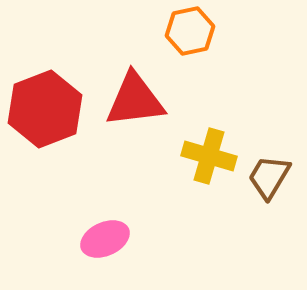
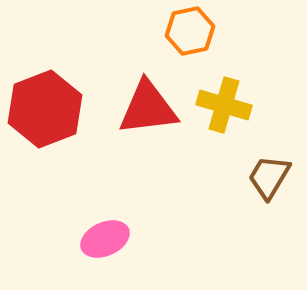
red triangle: moved 13 px right, 8 px down
yellow cross: moved 15 px right, 51 px up
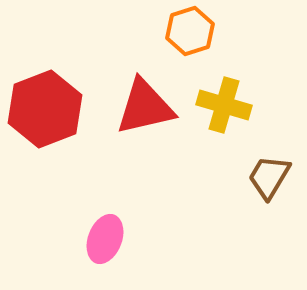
orange hexagon: rotated 6 degrees counterclockwise
red triangle: moved 3 px left, 1 px up; rotated 6 degrees counterclockwise
pink ellipse: rotated 45 degrees counterclockwise
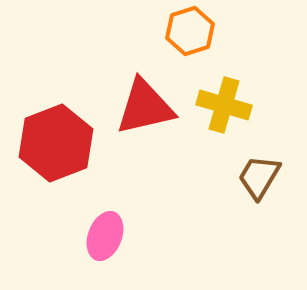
red hexagon: moved 11 px right, 34 px down
brown trapezoid: moved 10 px left
pink ellipse: moved 3 px up
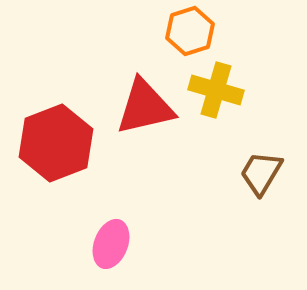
yellow cross: moved 8 px left, 15 px up
brown trapezoid: moved 2 px right, 4 px up
pink ellipse: moved 6 px right, 8 px down
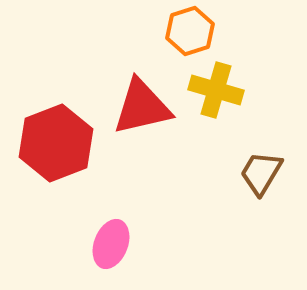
red triangle: moved 3 px left
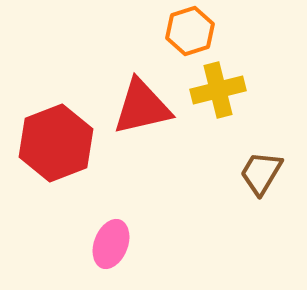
yellow cross: moved 2 px right; rotated 30 degrees counterclockwise
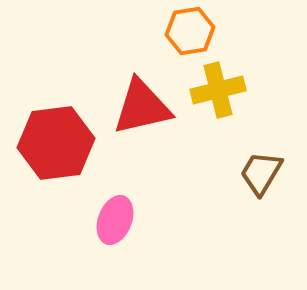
orange hexagon: rotated 9 degrees clockwise
red hexagon: rotated 14 degrees clockwise
pink ellipse: moved 4 px right, 24 px up
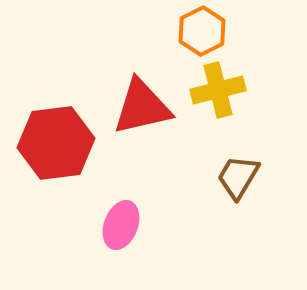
orange hexagon: moved 12 px right; rotated 18 degrees counterclockwise
brown trapezoid: moved 23 px left, 4 px down
pink ellipse: moved 6 px right, 5 px down
